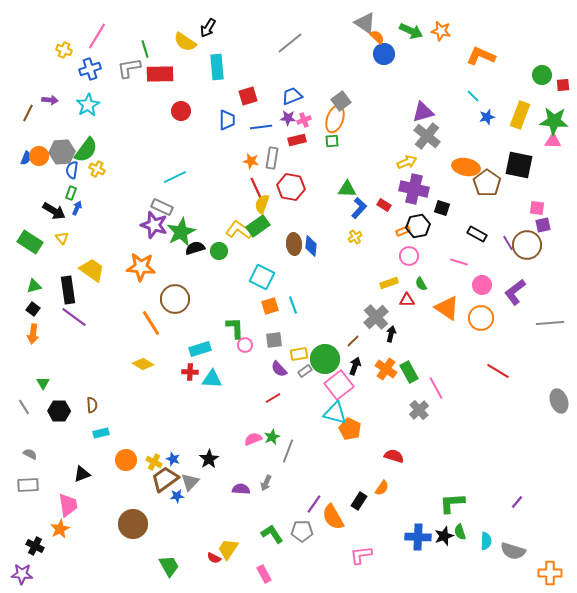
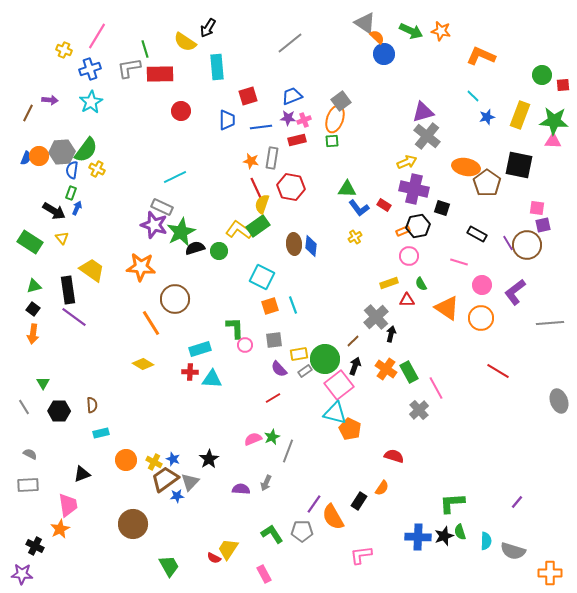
cyan star at (88, 105): moved 3 px right, 3 px up
blue L-shape at (359, 208): rotated 100 degrees clockwise
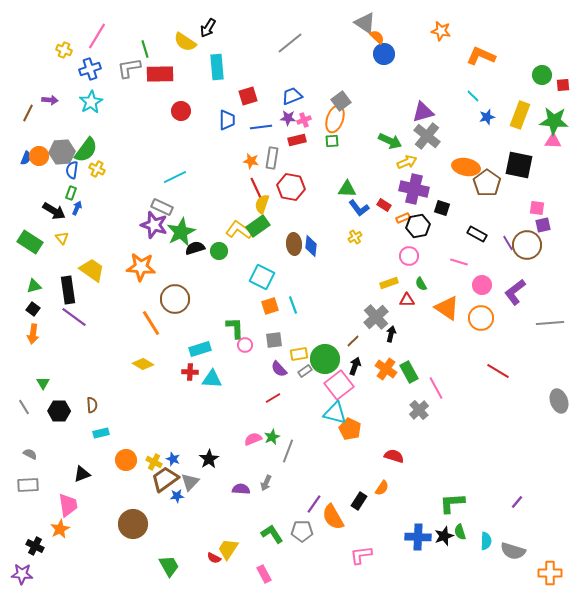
green arrow at (411, 31): moved 21 px left, 110 px down
orange rectangle at (403, 231): moved 13 px up
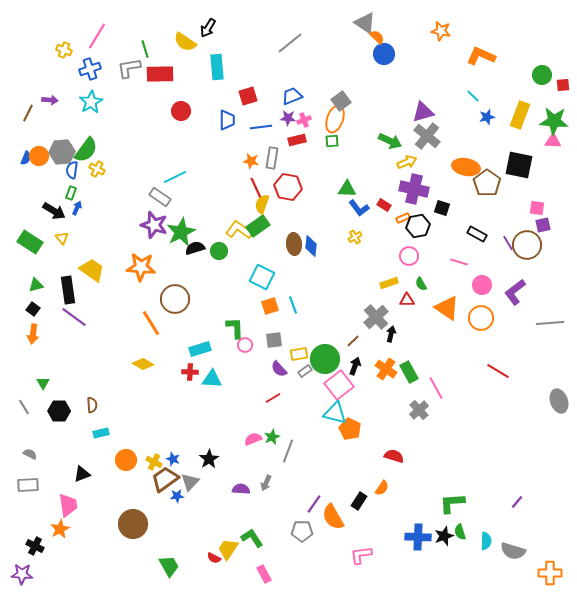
red hexagon at (291, 187): moved 3 px left
gray rectangle at (162, 207): moved 2 px left, 10 px up; rotated 10 degrees clockwise
green triangle at (34, 286): moved 2 px right, 1 px up
green L-shape at (272, 534): moved 20 px left, 4 px down
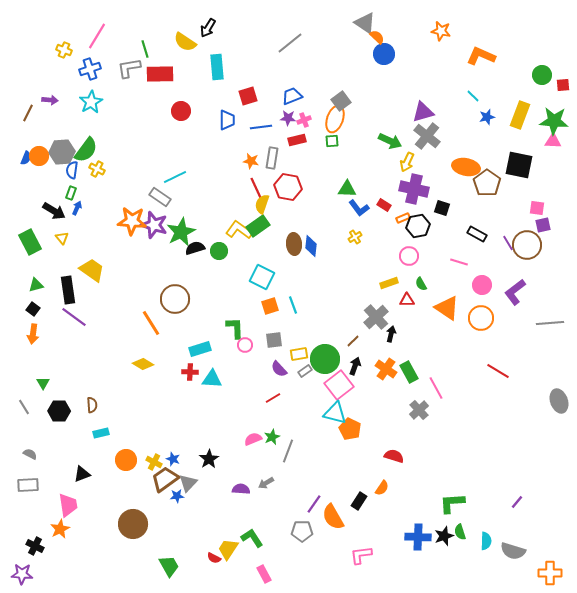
yellow arrow at (407, 162): rotated 138 degrees clockwise
green rectangle at (30, 242): rotated 30 degrees clockwise
orange star at (141, 267): moved 9 px left, 46 px up
gray triangle at (190, 482): moved 2 px left, 1 px down
gray arrow at (266, 483): rotated 35 degrees clockwise
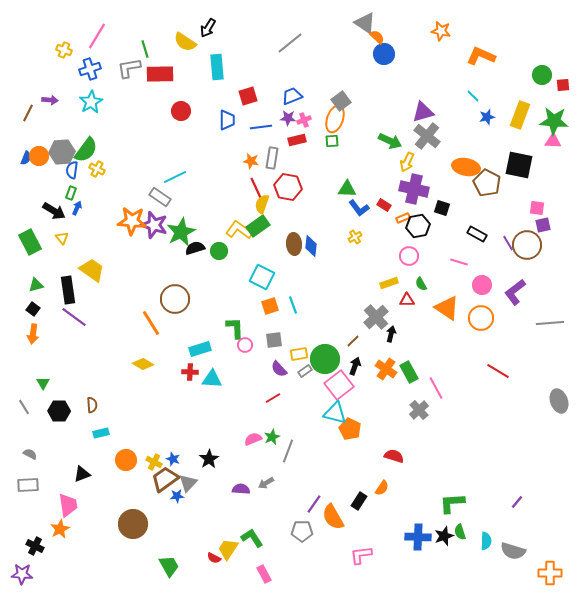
brown pentagon at (487, 183): rotated 8 degrees counterclockwise
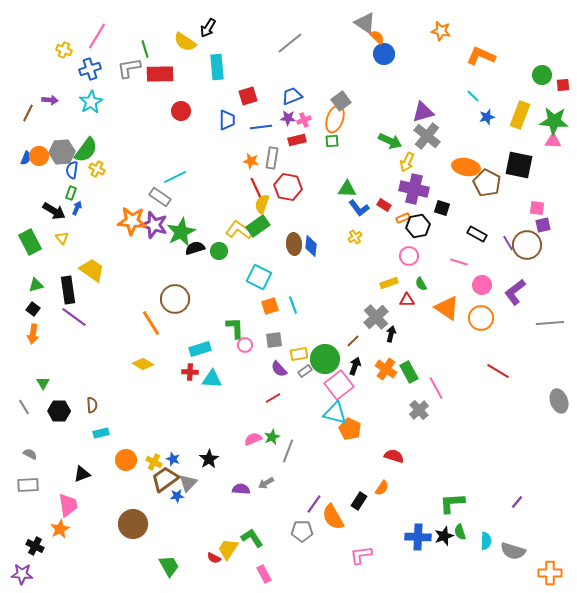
cyan square at (262, 277): moved 3 px left
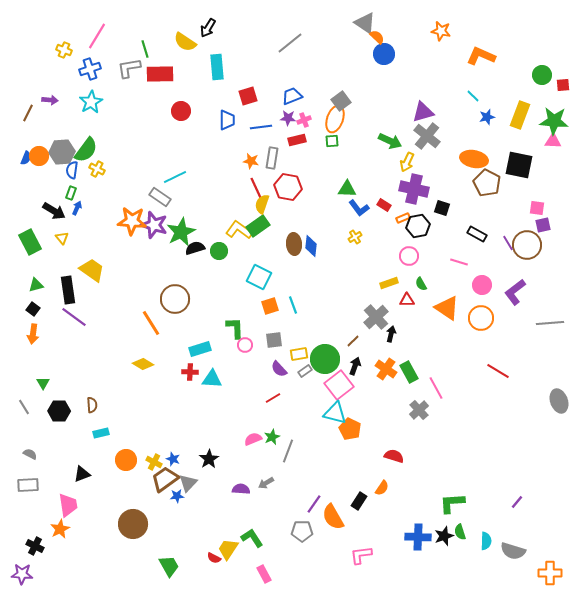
orange ellipse at (466, 167): moved 8 px right, 8 px up
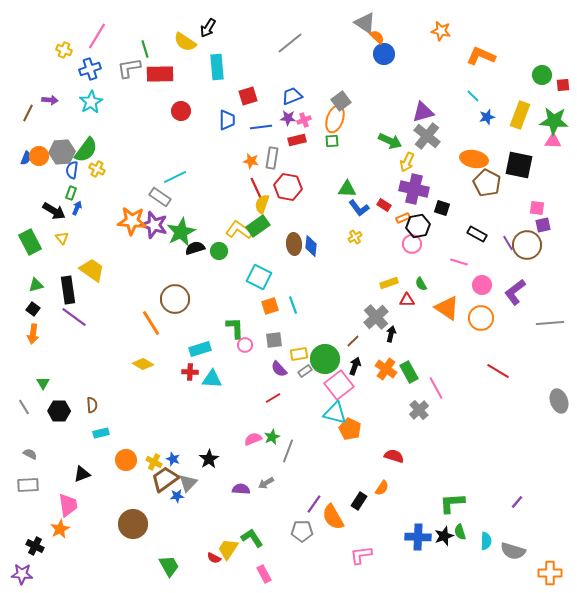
pink circle at (409, 256): moved 3 px right, 12 px up
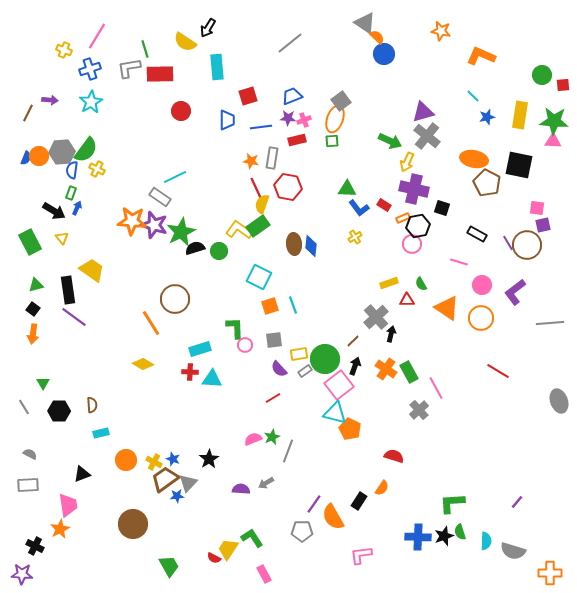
yellow rectangle at (520, 115): rotated 12 degrees counterclockwise
